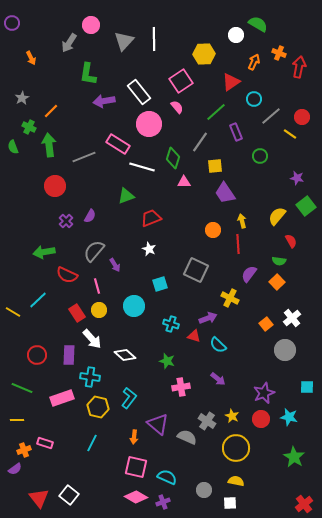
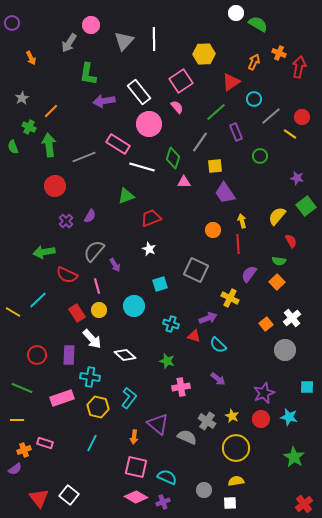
white circle at (236, 35): moved 22 px up
yellow semicircle at (236, 481): rotated 21 degrees counterclockwise
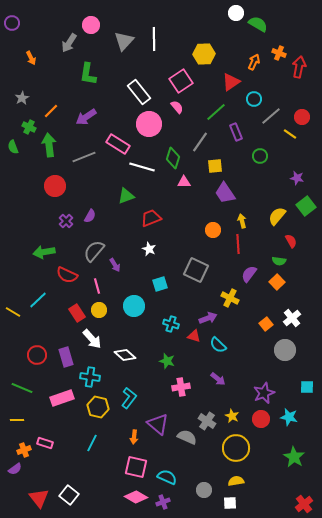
purple arrow at (104, 101): moved 18 px left, 16 px down; rotated 25 degrees counterclockwise
purple rectangle at (69, 355): moved 3 px left, 2 px down; rotated 18 degrees counterclockwise
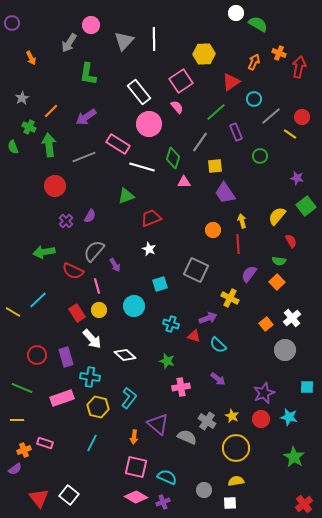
red semicircle at (67, 275): moved 6 px right, 4 px up
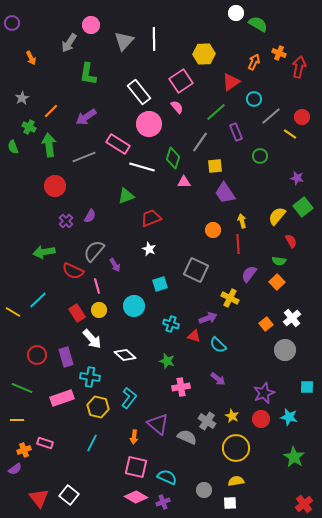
green square at (306, 206): moved 3 px left, 1 px down
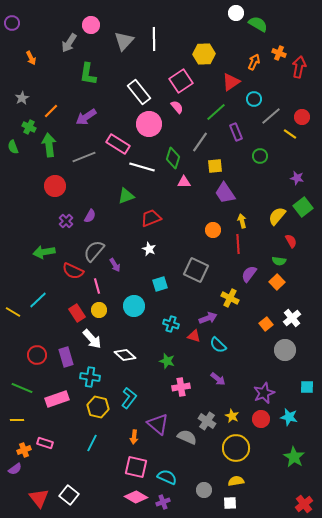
pink rectangle at (62, 398): moved 5 px left, 1 px down
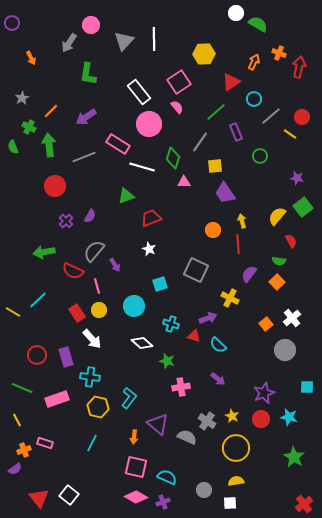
pink square at (181, 81): moved 2 px left, 1 px down
white diamond at (125, 355): moved 17 px right, 12 px up
yellow line at (17, 420): rotated 64 degrees clockwise
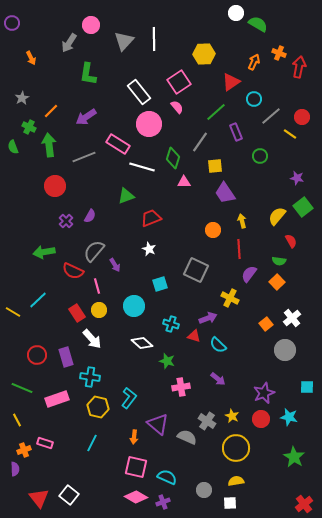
red line at (238, 244): moved 1 px right, 5 px down
purple semicircle at (15, 469): rotated 56 degrees counterclockwise
